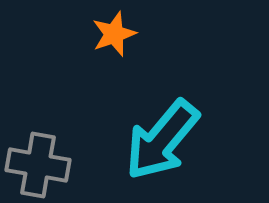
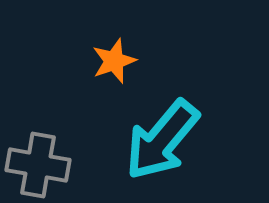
orange star: moved 27 px down
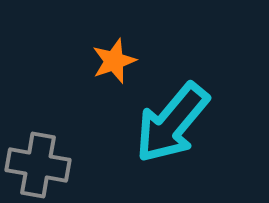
cyan arrow: moved 10 px right, 17 px up
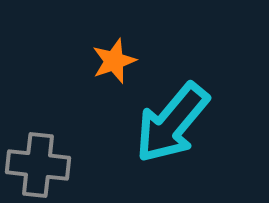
gray cross: rotated 4 degrees counterclockwise
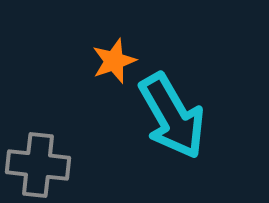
cyan arrow: moved 7 px up; rotated 70 degrees counterclockwise
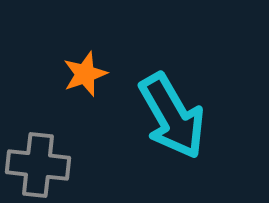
orange star: moved 29 px left, 13 px down
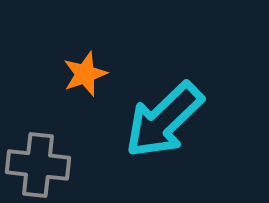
cyan arrow: moved 8 px left, 4 px down; rotated 76 degrees clockwise
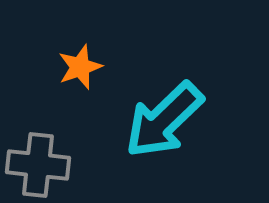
orange star: moved 5 px left, 7 px up
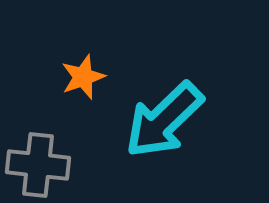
orange star: moved 3 px right, 10 px down
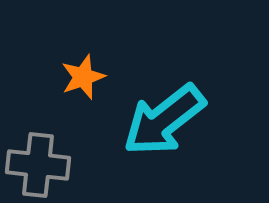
cyan arrow: rotated 6 degrees clockwise
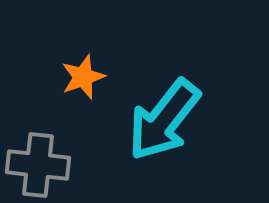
cyan arrow: rotated 14 degrees counterclockwise
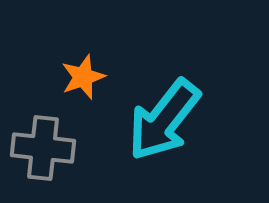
gray cross: moved 5 px right, 17 px up
